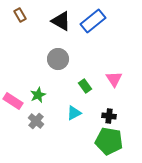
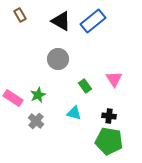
pink rectangle: moved 3 px up
cyan triangle: rotated 42 degrees clockwise
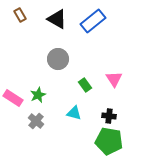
black triangle: moved 4 px left, 2 px up
green rectangle: moved 1 px up
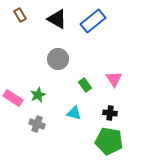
black cross: moved 1 px right, 3 px up
gray cross: moved 1 px right, 3 px down; rotated 21 degrees counterclockwise
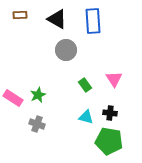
brown rectangle: rotated 64 degrees counterclockwise
blue rectangle: rotated 55 degrees counterclockwise
gray circle: moved 8 px right, 9 px up
cyan triangle: moved 12 px right, 4 px down
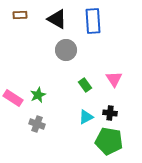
cyan triangle: rotated 42 degrees counterclockwise
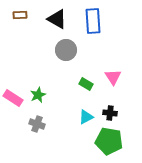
pink triangle: moved 1 px left, 2 px up
green rectangle: moved 1 px right, 1 px up; rotated 24 degrees counterclockwise
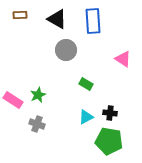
pink triangle: moved 10 px right, 18 px up; rotated 24 degrees counterclockwise
pink rectangle: moved 2 px down
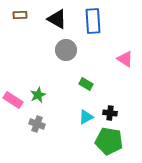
pink triangle: moved 2 px right
